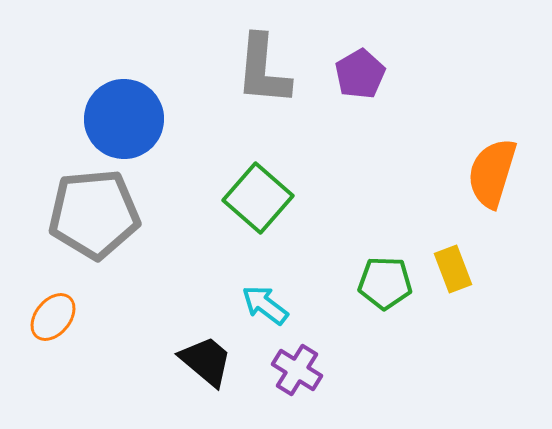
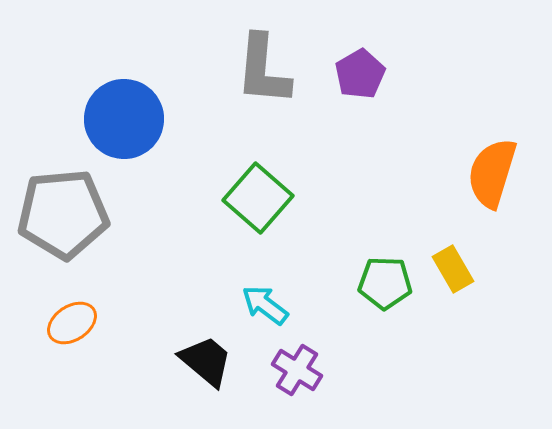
gray pentagon: moved 31 px left
yellow rectangle: rotated 9 degrees counterclockwise
orange ellipse: moved 19 px right, 6 px down; rotated 18 degrees clockwise
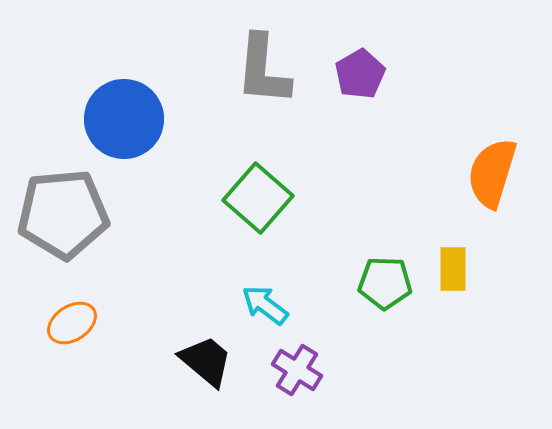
yellow rectangle: rotated 30 degrees clockwise
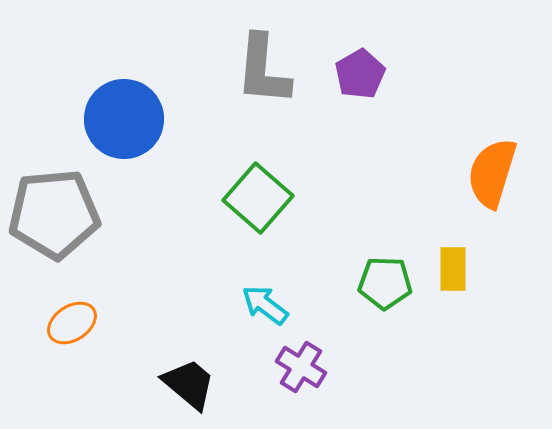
gray pentagon: moved 9 px left
black trapezoid: moved 17 px left, 23 px down
purple cross: moved 4 px right, 3 px up
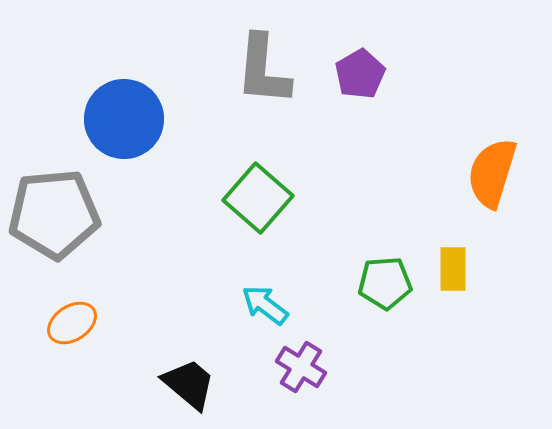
green pentagon: rotated 6 degrees counterclockwise
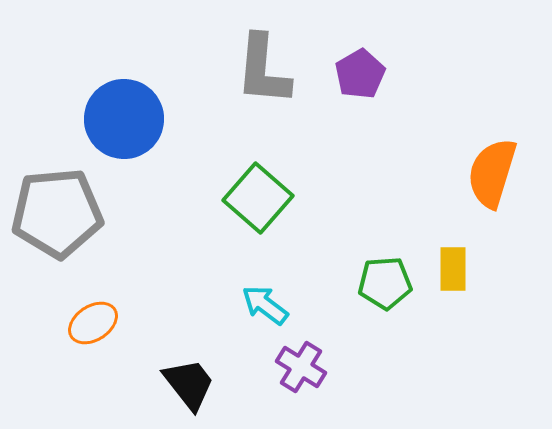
gray pentagon: moved 3 px right, 1 px up
orange ellipse: moved 21 px right
black trapezoid: rotated 12 degrees clockwise
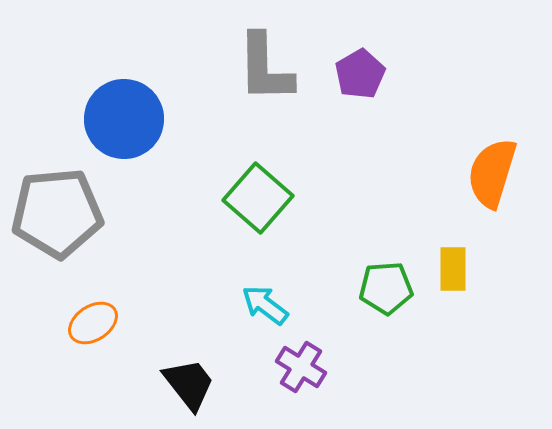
gray L-shape: moved 2 px right, 2 px up; rotated 6 degrees counterclockwise
green pentagon: moved 1 px right, 5 px down
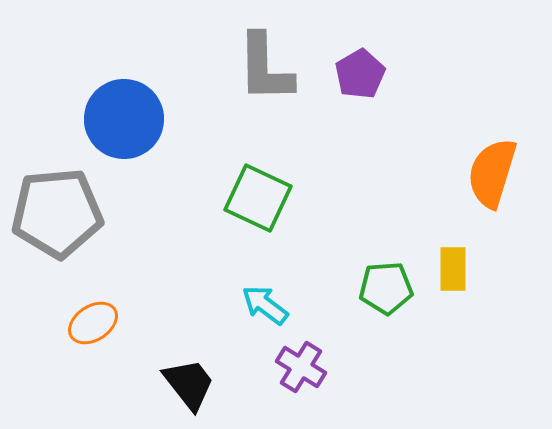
green square: rotated 16 degrees counterclockwise
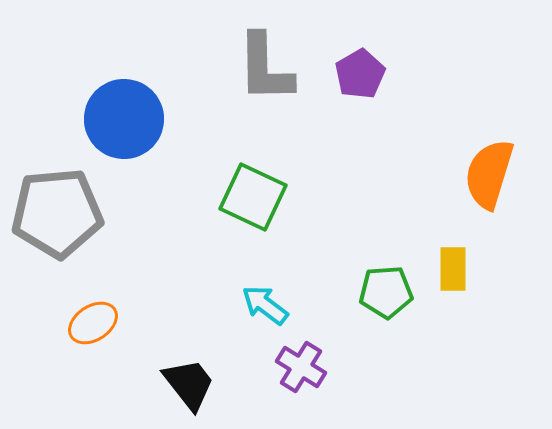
orange semicircle: moved 3 px left, 1 px down
green square: moved 5 px left, 1 px up
green pentagon: moved 4 px down
